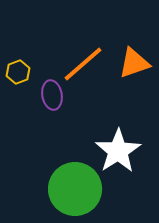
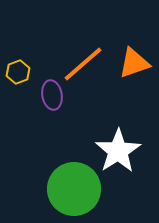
green circle: moved 1 px left
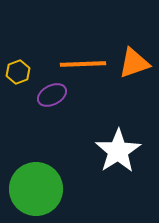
orange line: rotated 39 degrees clockwise
purple ellipse: rotated 72 degrees clockwise
green circle: moved 38 px left
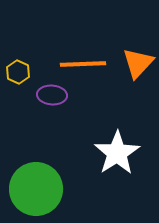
orange triangle: moved 4 px right; rotated 28 degrees counterclockwise
yellow hexagon: rotated 15 degrees counterclockwise
purple ellipse: rotated 32 degrees clockwise
white star: moved 1 px left, 2 px down
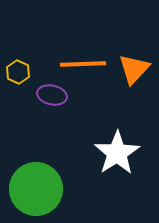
orange triangle: moved 4 px left, 6 px down
purple ellipse: rotated 8 degrees clockwise
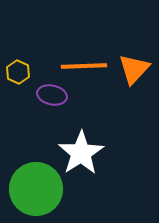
orange line: moved 1 px right, 2 px down
white star: moved 36 px left
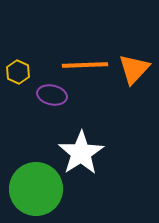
orange line: moved 1 px right, 1 px up
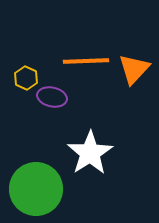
orange line: moved 1 px right, 4 px up
yellow hexagon: moved 8 px right, 6 px down
purple ellipse: moved 2 px down
white star: moved 9 px right
